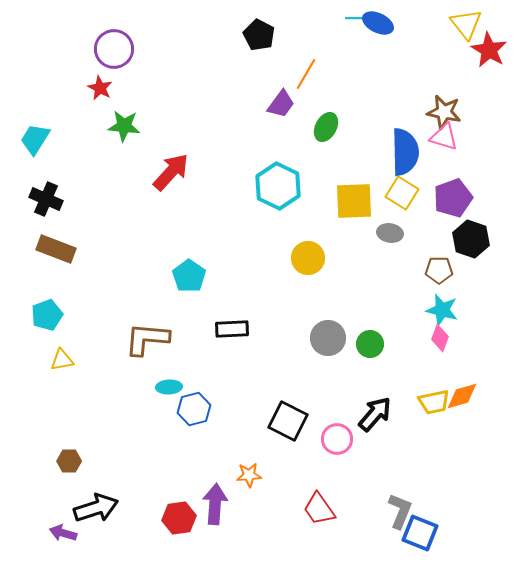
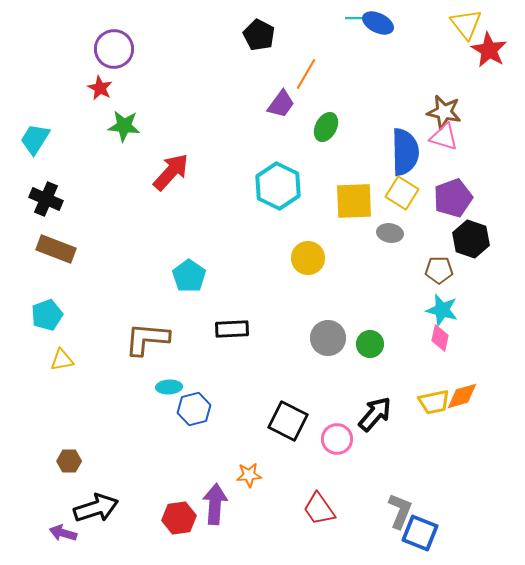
pink diamond at (440, 338): rotated 8 degrees counterclockwise
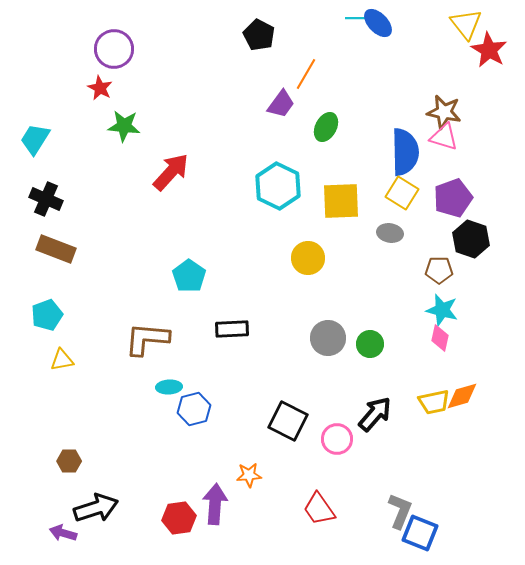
blue ellipse at (378, 23): rotated 20 degrees clockwise
yellow square at (354, 201): moved 13 px left
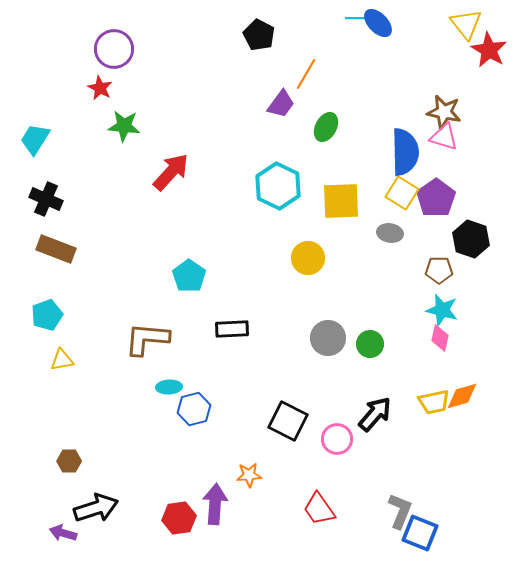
purple pentagon at (453, 198): moved 17 px left; rotated 15 degrees counterclockwise
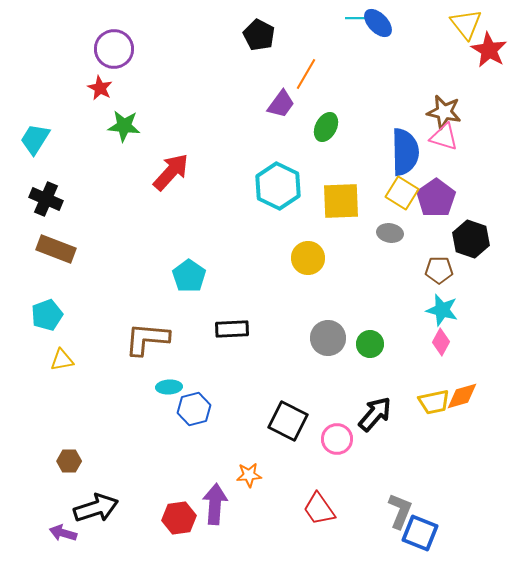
pink diamond at (440, 338): moved 1 px right, 4 px down; rotated 16 degrees clockwise
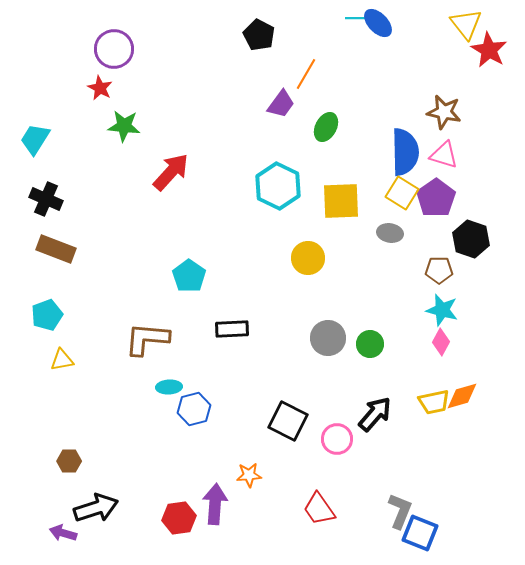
pink triangle at (444, 137): moved 18 px down
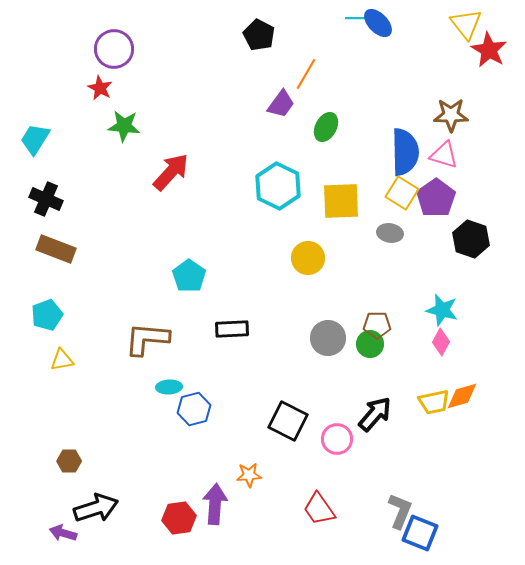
brown star at (444, 112): moved 7 px right, 3 px down; rotated 12 degrees counterclockwise
brown pentagon at (439, 270): moved 62 px left, 55 px down
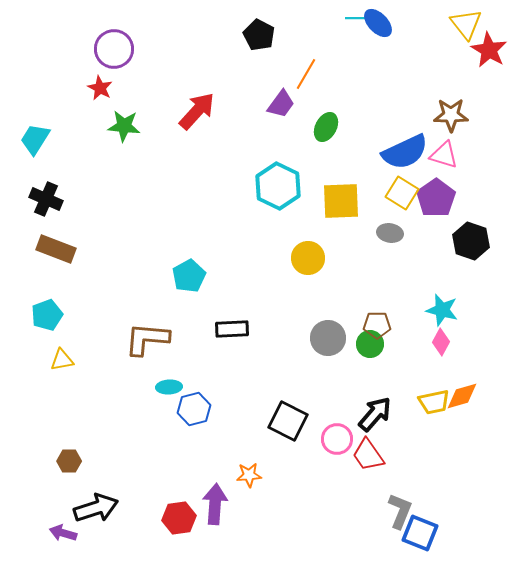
blue semicircle at (405, 152): rotated 66 degrees clockwise
red arrow at (171, 172): moved 26 px right, 61 px up
black hexagon at (471, 239): moved 2 px down
cyan pentagon at (189, 276): rotated 8 degrees clockwise
red trapezoid at (319, 509): moved 49 px right, 54 px up
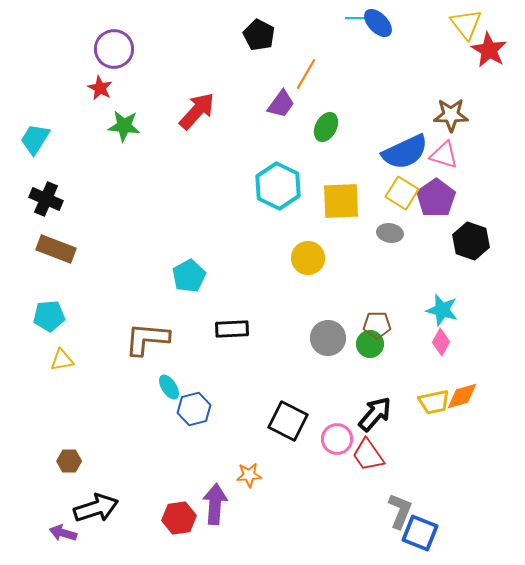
cyan pentagon at (47, 315): moved 2 px right, 1 px down; rotated 16 degrees clockwise
cyan ellipse at (169, 387): rotated 60 degrees clockwise
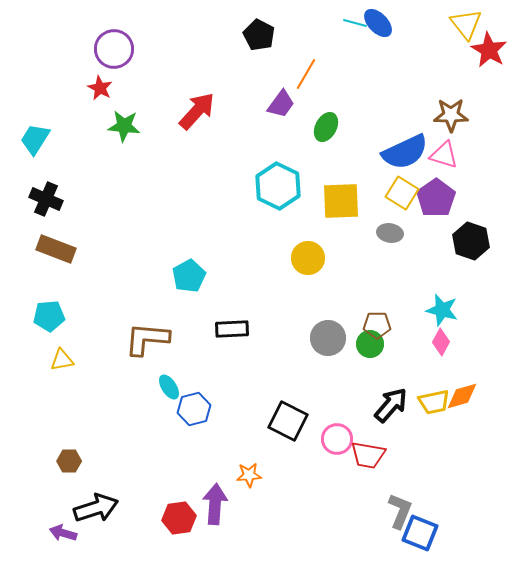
cyan line at (357, 18): moved 2 px left, 5 px down; rotated 15 degrees clockwise
black arrow at (375, 414): moved 16 px right, 9 px up
red trapezoid at (368, 455): rotated 45 degrees counterclockwise
